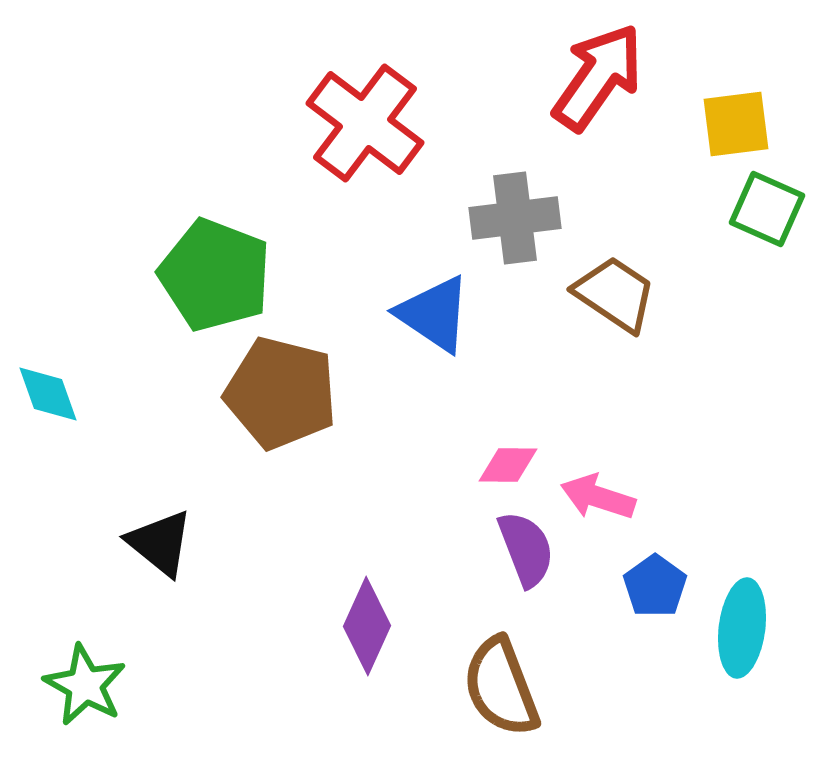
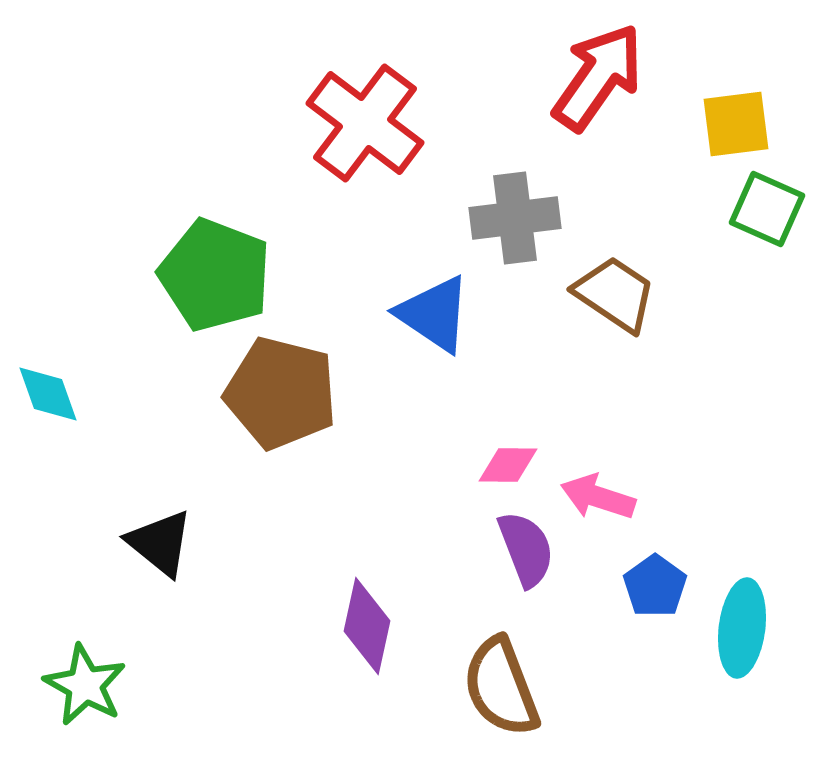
purple diamond: rotated 12 degrees counterclockwise
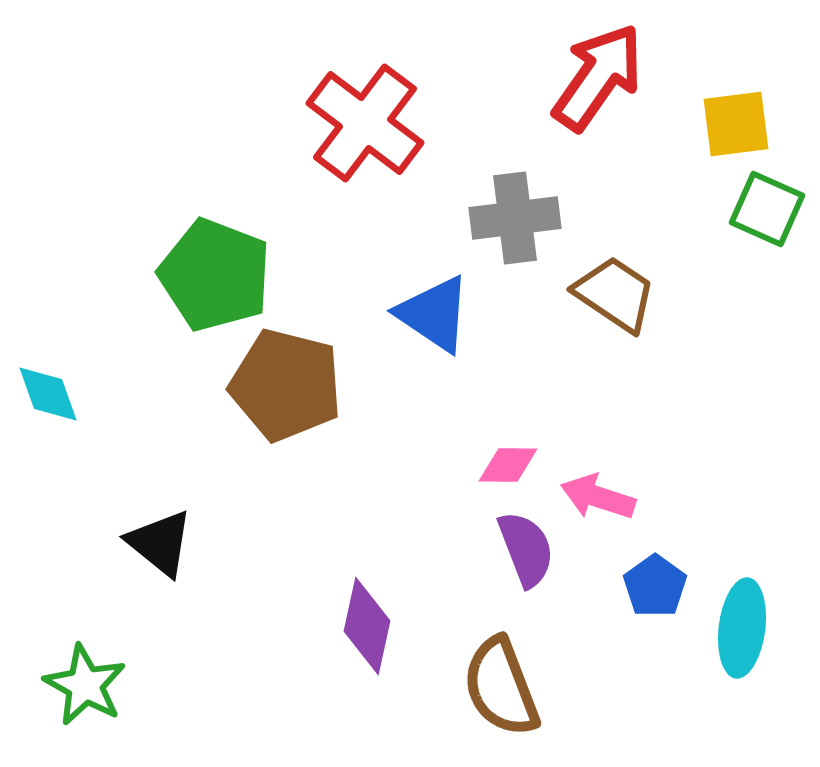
brown pentagon: moved 5 px right, 8 px up
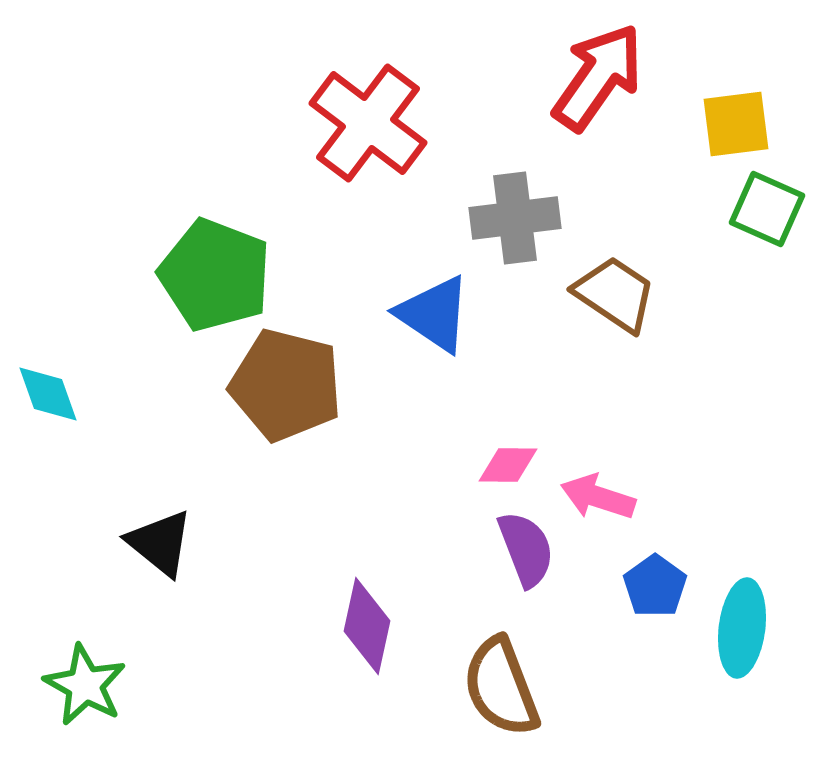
red cross: moved 3 px right
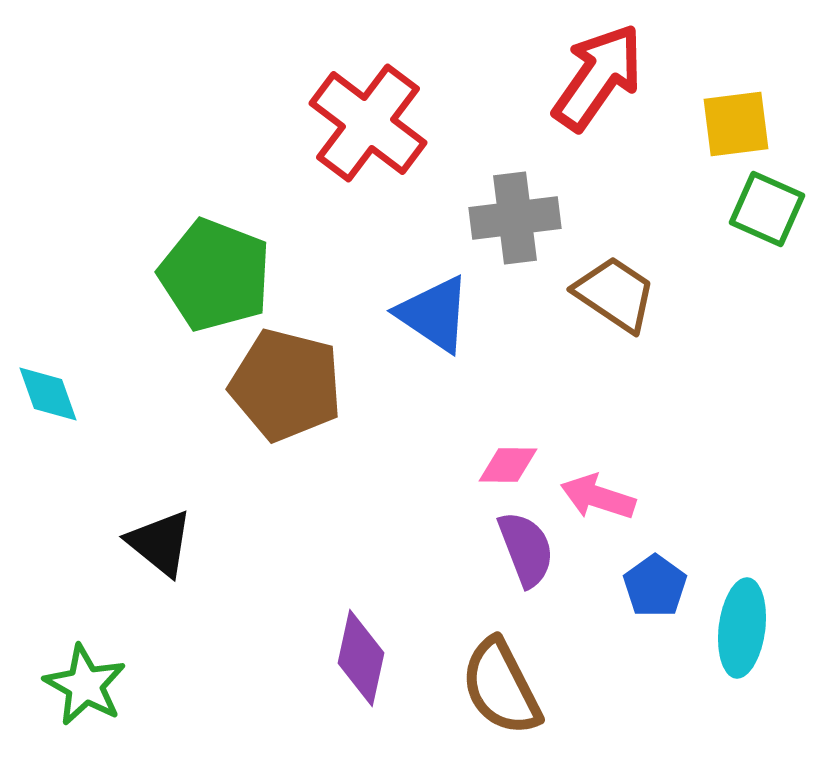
purple diamond: moved 6 px left, 32 px down
brown semicircle: rotated 6 degrees counterclockwise
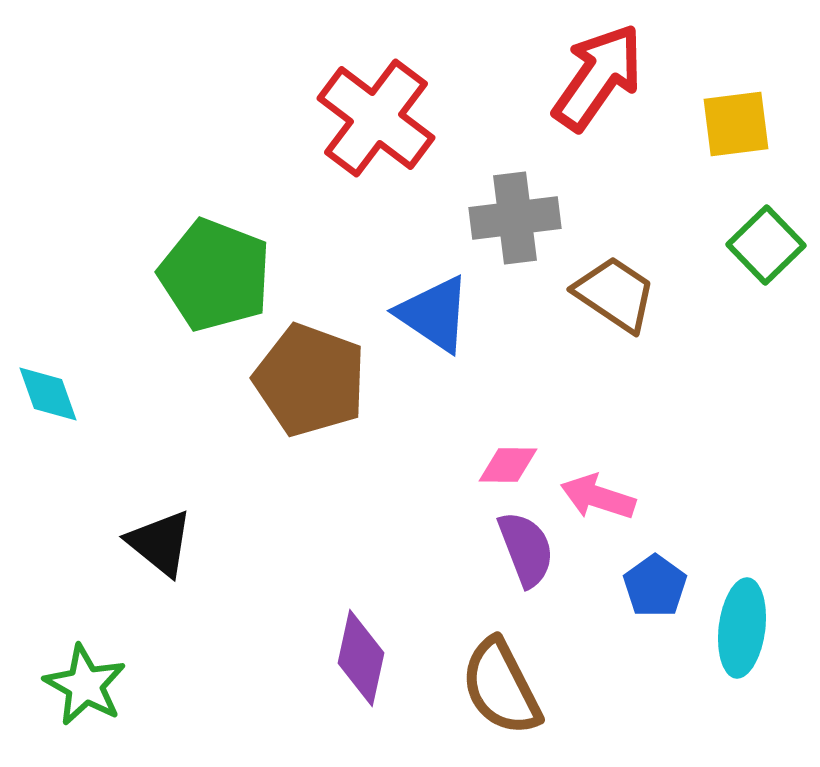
red cross: moved 8 px right, 5 px up
green square: moved 1 px left, 36 px down; rotated 22 degrees clockwise
brown pentagon: moved 24 px right, 5 px up; rotated 6 degrees clockwise
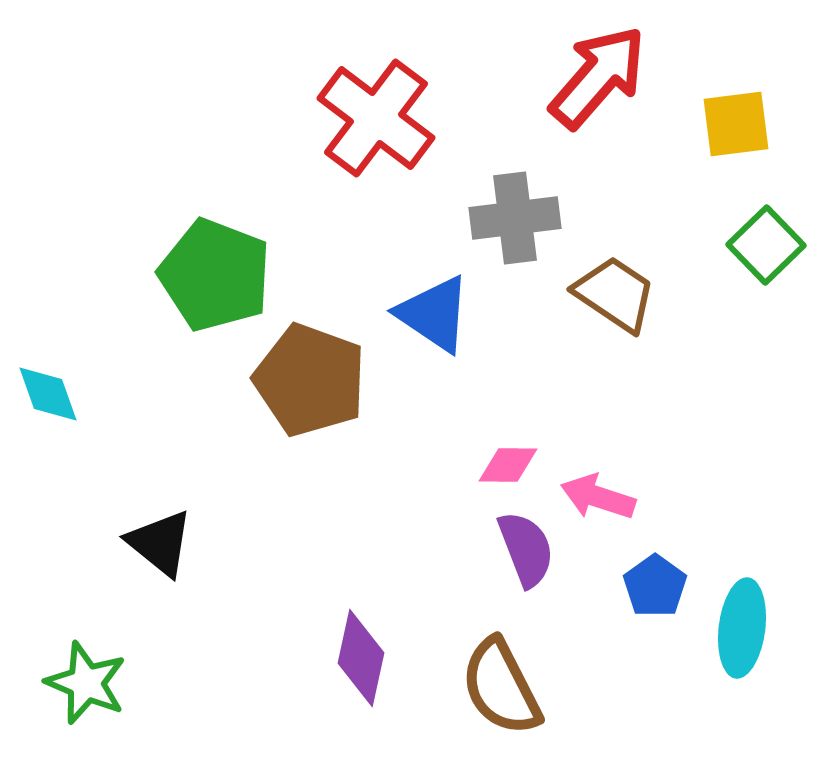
red arrow: rotated 6 degrees clockwise
green star: moved 1 px right, 2 px up; rotated 6 degrees counterclockwise
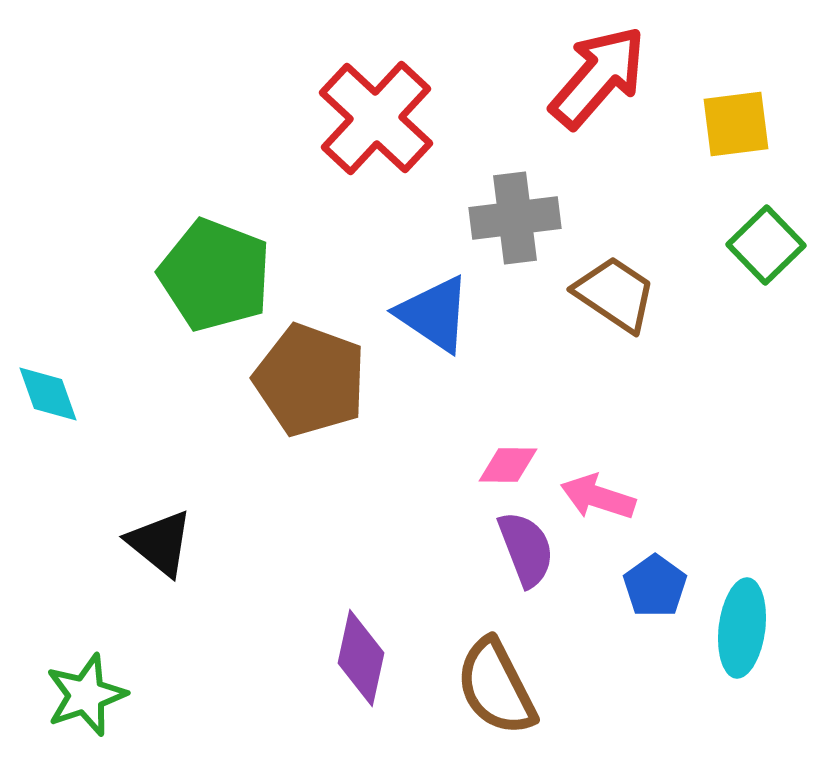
red cross: rotated 6 degrees clockwise
green star: moved 12 px down; rotated 30 degrees clockwise
brown semicircle: moved 5 px left
